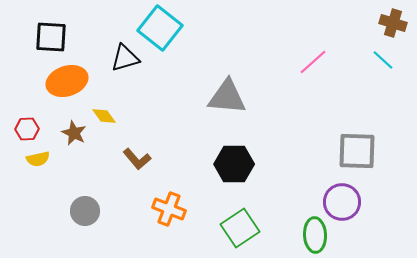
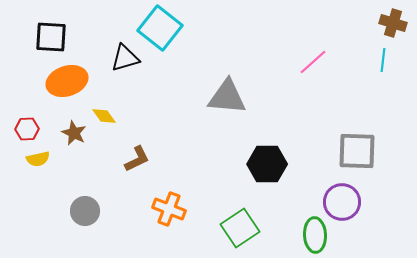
cyan line: rotated 55 degrees clockwise
brown L-shape: rotated 76 degrees counterclockwise
black hexagon: moved 33 px right
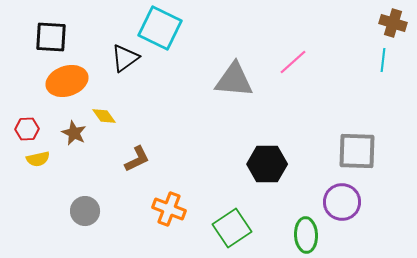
cyan square: rotated 12 degrees counterclockwise
black triangle: rotated 20 degrees counterclockwise
pink line: moved 20 px left
gray triangle: moved 7 px right, 17 px up
green square: moved 8 px left
green ellipse: moved 9 px left
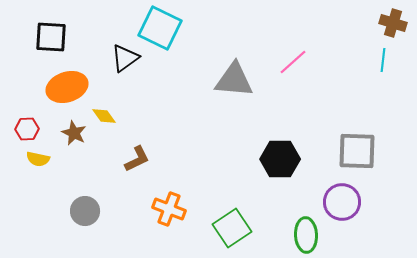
orange ellipse: moved 6 px down
yellow semicircle: rotated 25 degrees clockwise
black hexagon: moved 13 px right, 5 px up
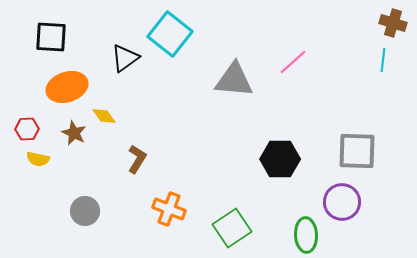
cyan square: moved 10 px right, 6 px down; rotated 12 degrees clockwise
brown L-shape: rotated 32 degrees counterclockwise
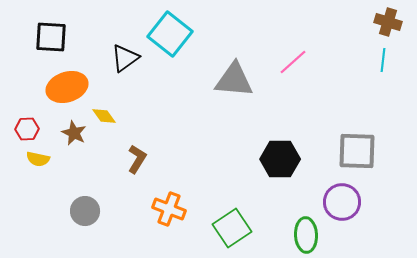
brown cross: moved 5 px left, 1 px up
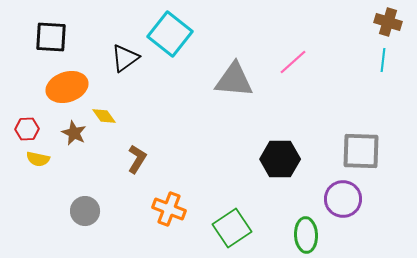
gray square: moved 4 px right
purple circle: moved 1 px right, 3 px up
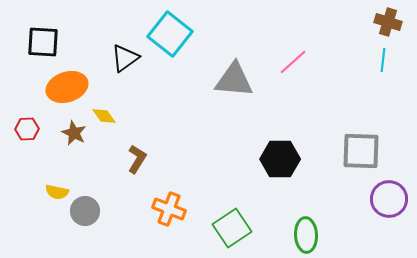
black square: moved 8 px left, 5 px down
yellow semicircle: moved 19 px right, 33 px down
purple circle: moved 46 px right
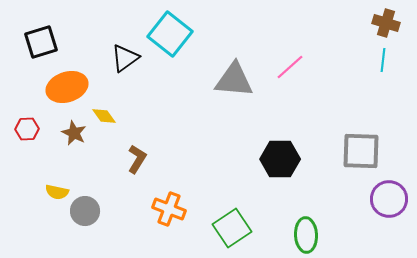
brown cross: moved 2 px left, 1 px down
black square: moved 2 px left; rotated 20 degrees counterclockwise
pink line: moved 3 px left, 5 px down
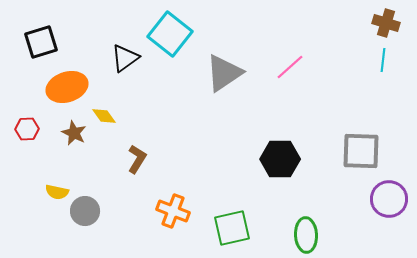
gray triangle: moved 10 px left, 7 px up; rotated 39 degrees counterclockwise
orange cross: moved 4 px right, 2 px down
green square: rotated 21 degrees clockwise
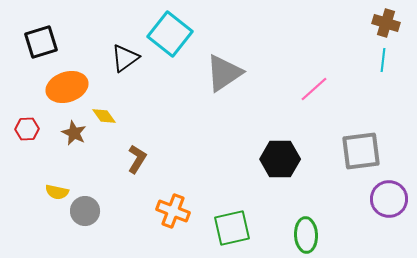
pink line: moved 24 px right, 22 px down
gray square: rotated 9 degrees counterclockwise
